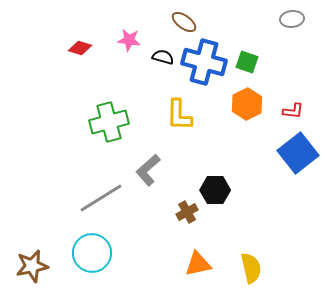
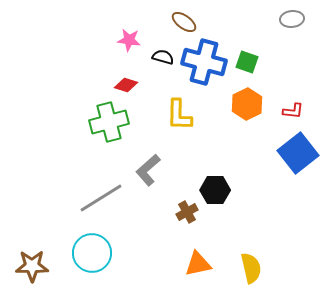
red diamond: moved 46 px right, 37 px down
brown star: rotated 12 degrees clockwise
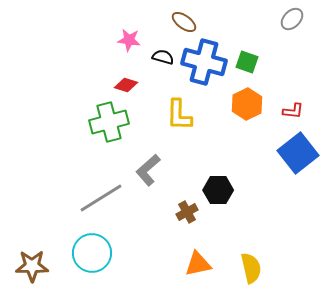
gray ellipse: rotated 40 degrees counterclockwise
black hexagon: moved 3 px right
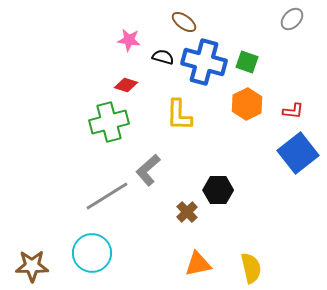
gray line: moved 6 px right, 2 px up
brown cross: rotated 15 degrees counterclockwise
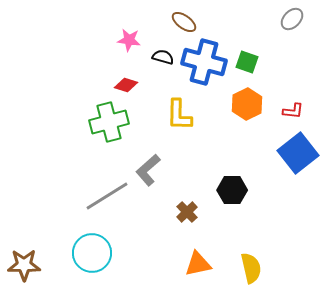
black hexagon: moved 14 px right
brown star: moved 8 px left, 1 px up
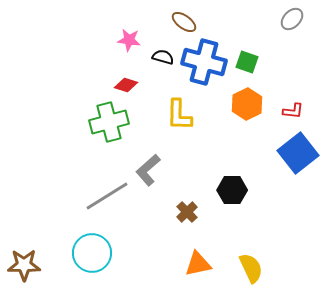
yellow semicircle: rotated 12 degrees counterclockwise
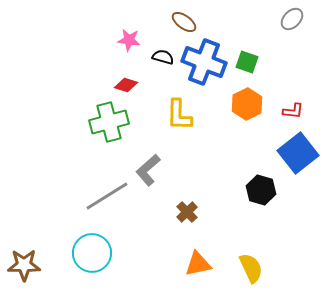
blue cross: rotated 6 degrees clockwise
black hexagon: moved 29 px right; rotated 16 degrees clockwise
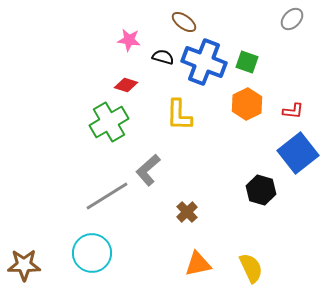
green cross: rotated 15 degrees counterclockwise
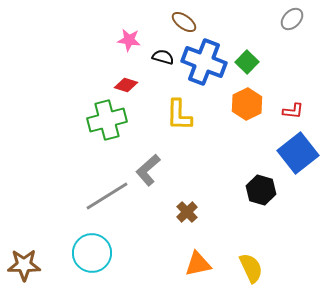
green square: rotated 25 degrees clockwise
green cross: moved 2 px left, 2 px up; rotated 15 degrees clockwise
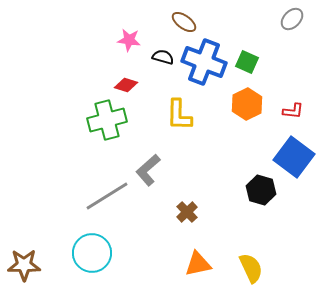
green square: rotated 20 degrees counterclockwise
blue square: moved 4 px left, 4 px down; rotated 15 degrees counterclockwise
